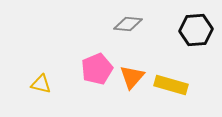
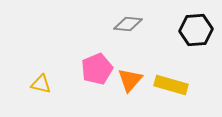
orange triangle: moved 2 px left, 3 px down
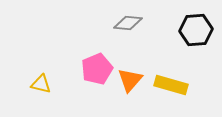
gray diamond: moved 1 px up
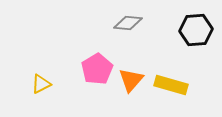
pink pentagon: rotated 8 degrees counterclockwise
orange triangle: moved 1 px right
yellow triangle: rotated 40 degrees counterclockwise
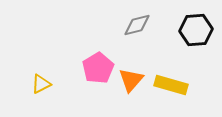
gray diamond: moved 9 px right, 2 px down; rotated 20 degrees counterclockwise
pink pentagon: moved 1 px right, 1 px up
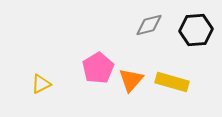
gray diamond: moved 12 px right
yellow rectangle: moved 1 px right, 3 px up
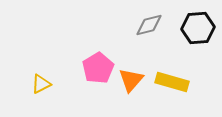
black hexagon: moved 2 px right, 2 px up
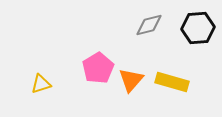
yellow triangle: rotated 10 degrees clockwise
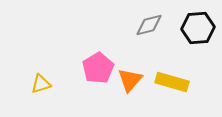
orange triangle: moved 1 px left
